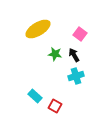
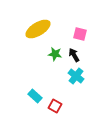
pink square: rotated 24 degrees counterclockwise
cyan cross: rotated 35 degrees counterclockwise
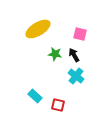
red square: moved 3 px right, 1 px up; rotated 16 degrees counterclockwise
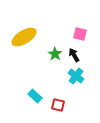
yellow ellipse: moved 14 px left, 8 px down
green star: rotated 24 degrees clockwise
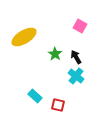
pink square: moved 8 px up; rotated 16 degrees clockwise
black arrow: moved 2 px right, 2 px down
